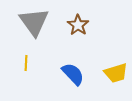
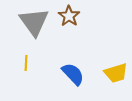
brown star: moved 9 px left, 9 px up
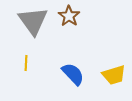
gray triangle: moved 1 px left, 1 px up
yellow trapezoid: moved 2 px left, 2 px down
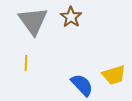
brown star: moved 2 px right, 1 px down
blue semicircle: moved 9 px right, 11 px down
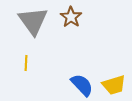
yellow trapezoid: moved 10 px down
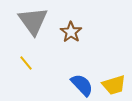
brown star: moved 15 px down
yellow line: rotated 42 degrees counterclockwise
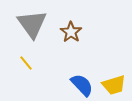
gray triangle: moved 1 px left, 3 px down
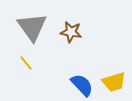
gray triangle: moved 3 px down
brown star: rotated 25 degrees counterclockwise
yellow trapezoid: moved 3 px up
